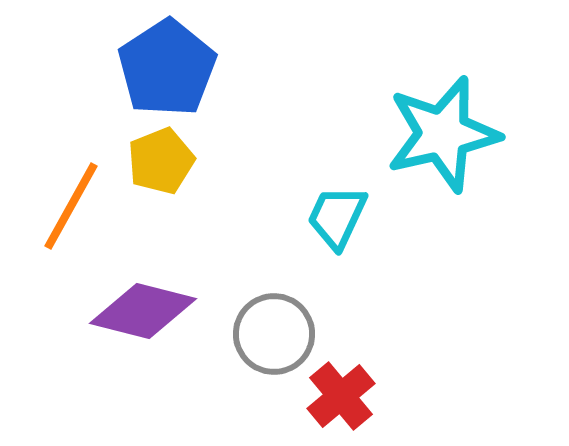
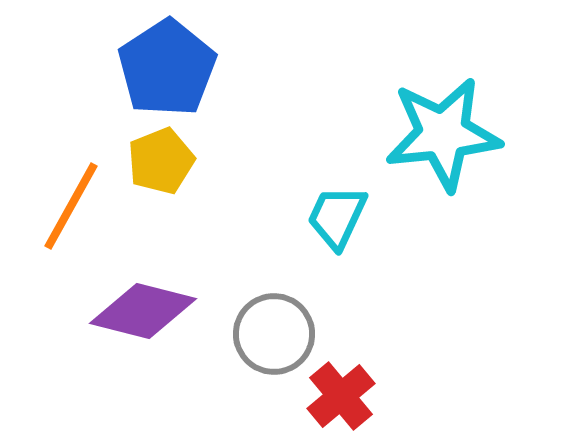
cyan star: rotated 7 degrees clockwise
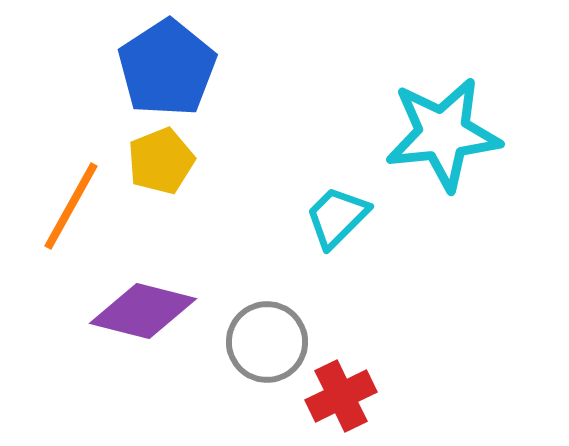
cyan trapezoid: rotated 20 degrees clockwise
gray circle: moved 7 px left, 8 px down
red cross: rotated 14 degrees clockwise
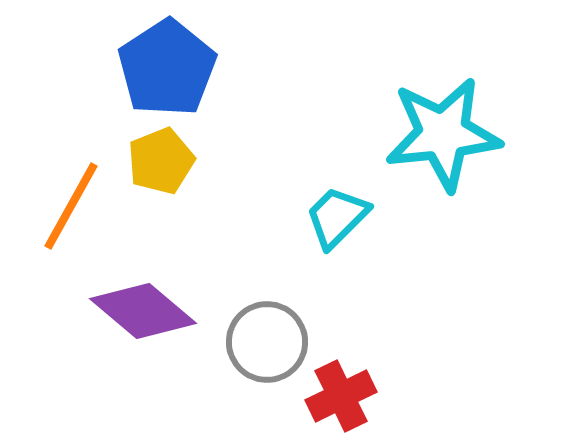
purple diamond: rotated 26 degrees clockwise
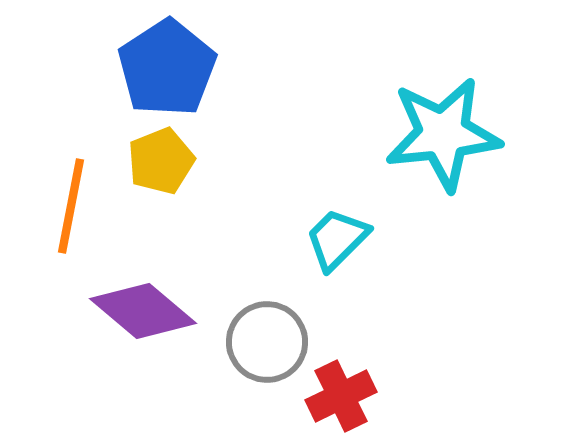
orange line: rotated 18 degrees counterclockwise
cyan trapezoid: moved 22 px down
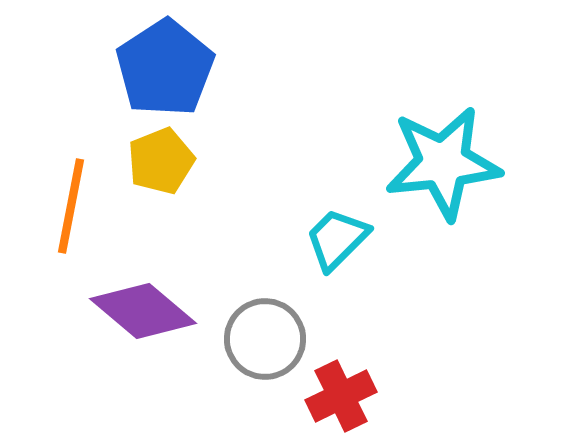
blue pentagon: moved 2 px left
cyan star: moved 29 px down
gray circle: moved 2 px left, 3 px up
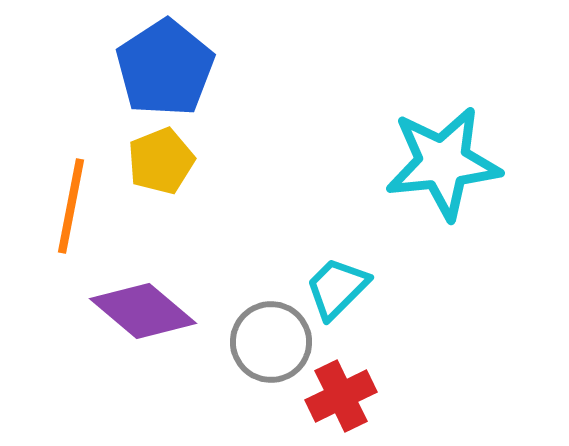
cyan trapezoid: moved 49 px down
gray circle: moved 6 px right, 3 px down
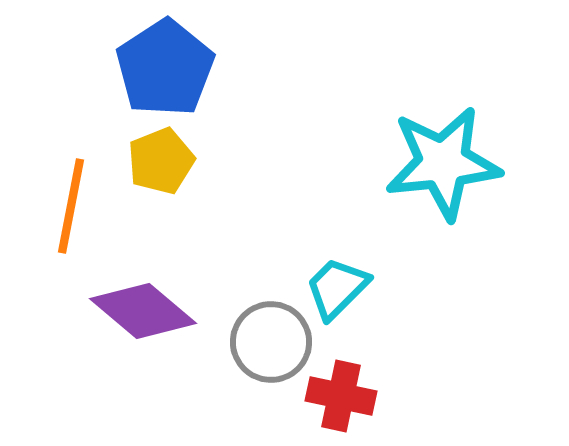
red cross: rotated 38 degrees clockwise
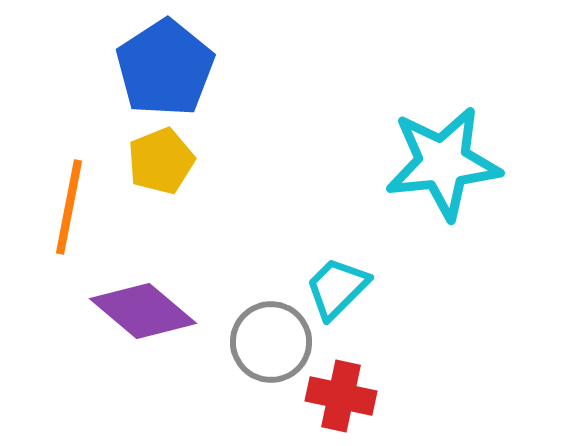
orange line: moved 2 px left, 1 px down
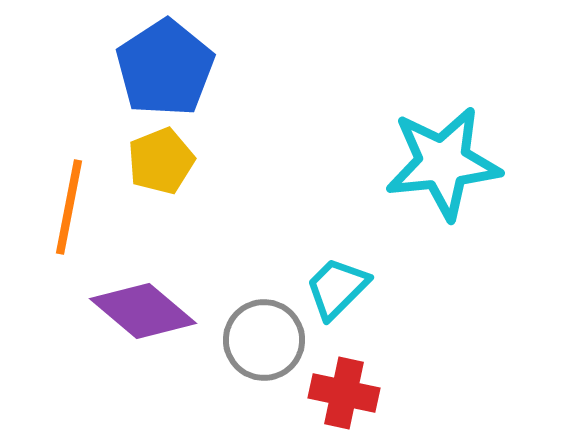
gray circle: moved 7 px left, 2 px up
red cross: moved 3 px right, 3 px up
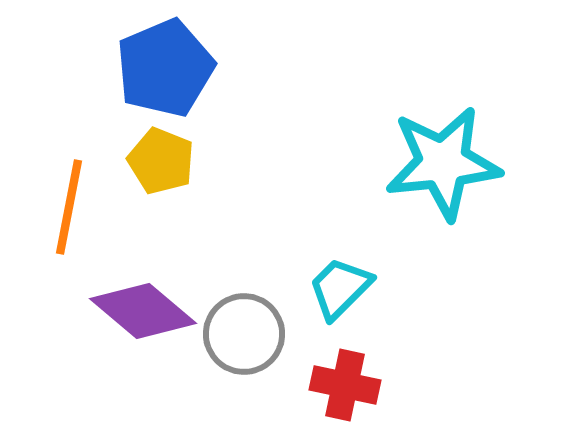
blue pentagon: rotated 10 degrees clockwise
yellow pentagon: rotated 28 degrees counterclockwise
cyan trapezoid: moved 3 px right
gray circle: moved 20 px left, 6 px up
red cross: moved 1 px right, 8 px up
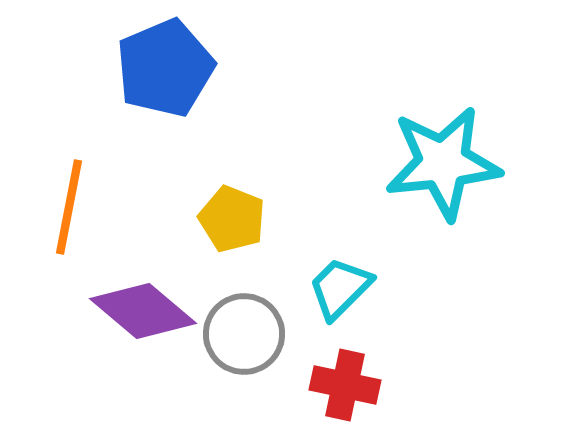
yellow pentagon: moved 71 px right, 58 px down
